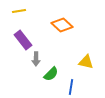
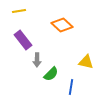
gray arrow: moved 1 px right, 1 px down
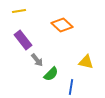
gray arrow: rotated 40 degrees counterclockwise
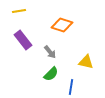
orange diamond: rotated 25 degrees counterclockwise
gray arrow: moved 13 px right, 8 px up
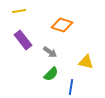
gray arrow: rotated 16 degrees counterclockwise
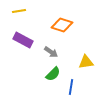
purple rectangle: rotated 24 degrees counterclockwise
gray arrow: moved 1 px right
yellow triangle: rotated 21 degrees counterclockwise
green semicircle: moved 2 px right
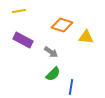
yellow triangle: moved 25 px up; rotated 14 degrees clockwise
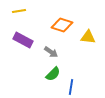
yellow triangle: moved 2 px right
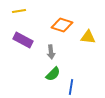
gray arrow: rotated 48 degrees clockwise
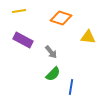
orange diamond: moved 1 px left, 7 px up
gray arrow: rotated 32 degrees counterclockwise
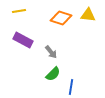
yellow triangle: moved 22 px up
